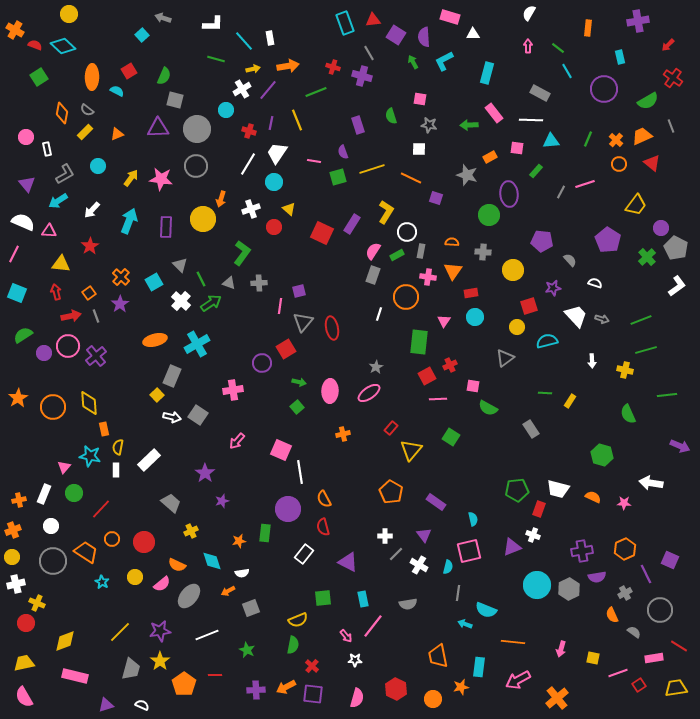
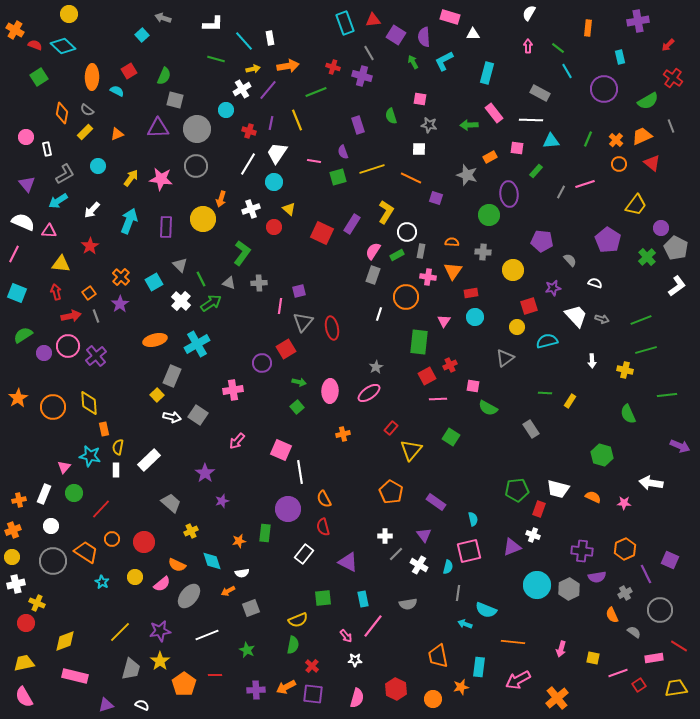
purple cross at (582, 551): rotated 15 degrees clockwise
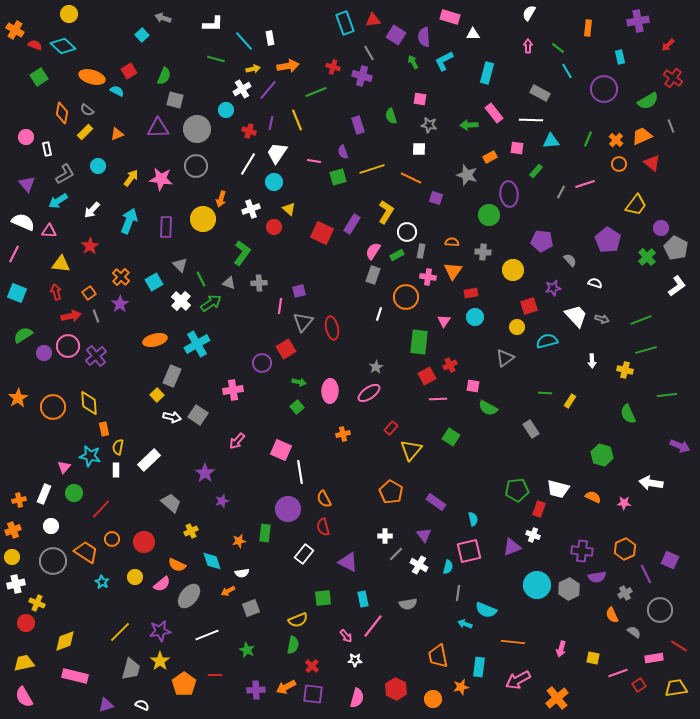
orange ellipse at (92, 77): rotated 75 degrees counterclockwise
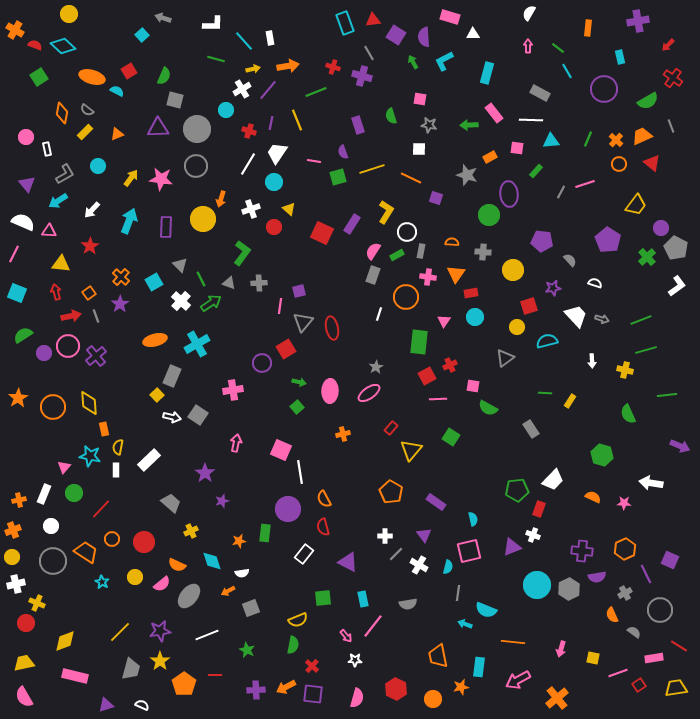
orange triangle at (453, 271): moved 3 px right, 3 px down
pink arrow at (237, 441): moved 1 px left, 2 px down; rotated 150 degrees clockwise
white trapezoid at (558, 489): moved 5 px left, 9 px up; rotated 60 degrees counterclockwise
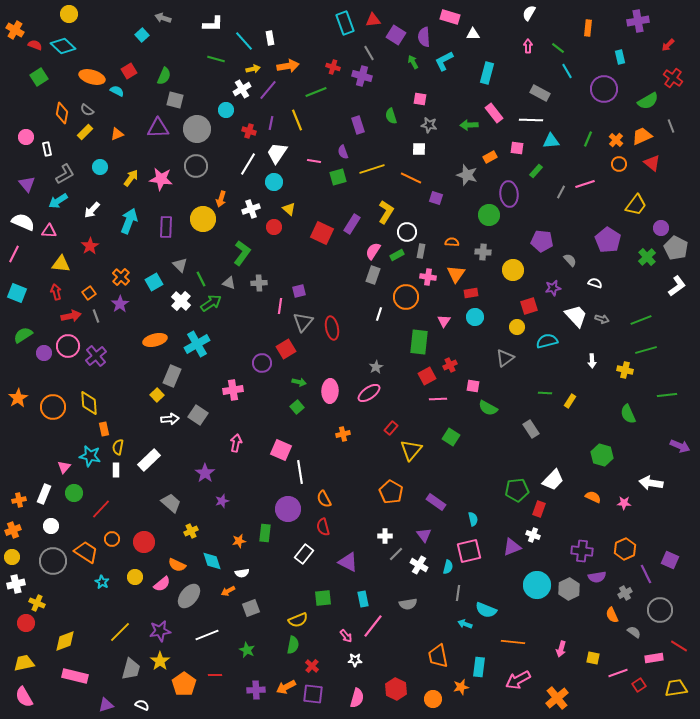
cyan circle at (98, 166): moved 2 px right, 1 px down
white arrow at (172, 417): moved 2 px left, 2 px down; rotated 18 degrees counterclockwise
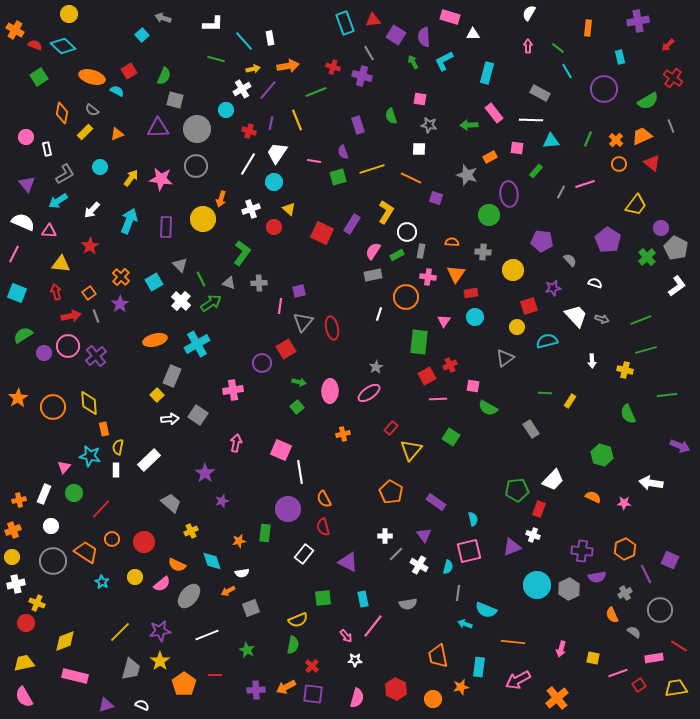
gray semicircle at (87, 110): moved 5 px right
gray rectangle at (373, 275): rotated 60 degrees clockwise
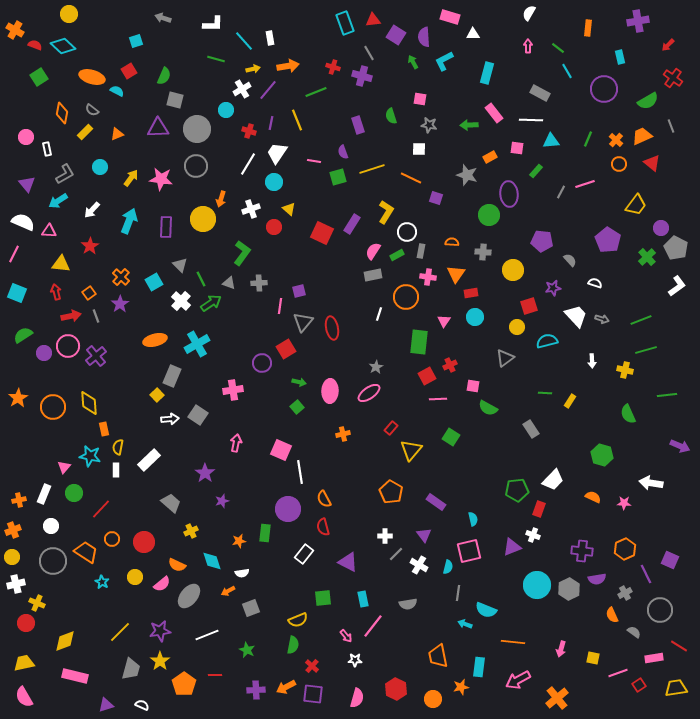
cyan square at (142, 35): moved 6 px left, 6 px down; rotated 24 degrees clockwise
purple semicircle at (597, 577): moved 2 px down
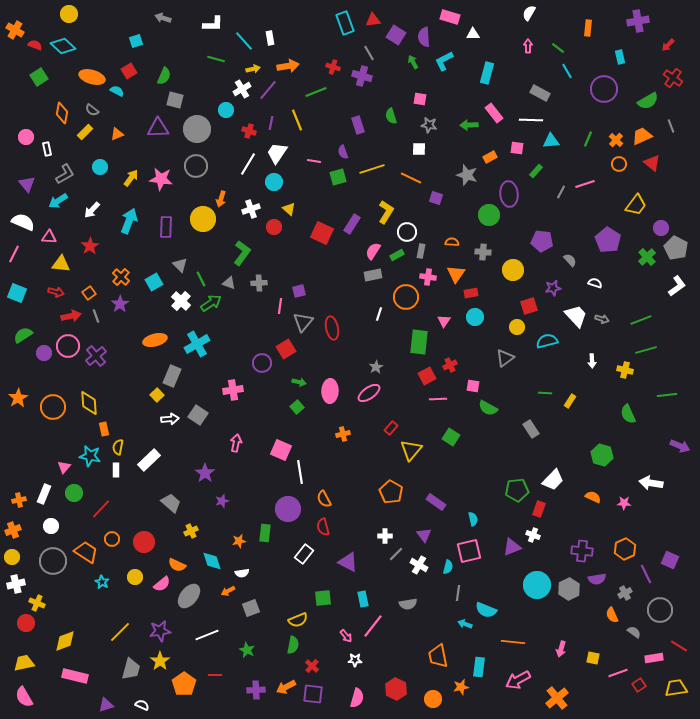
pink triangle at (49, 231): moved 6 px down
red arrow at (56, 292): rotated 119 degrees clockwise
